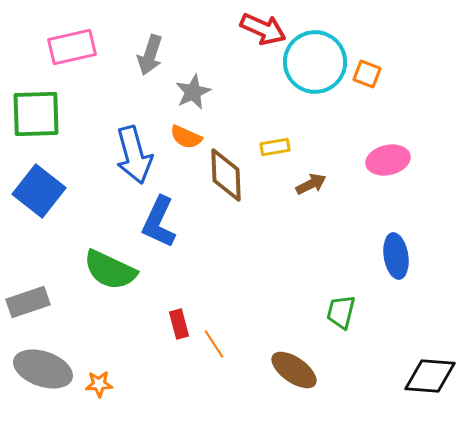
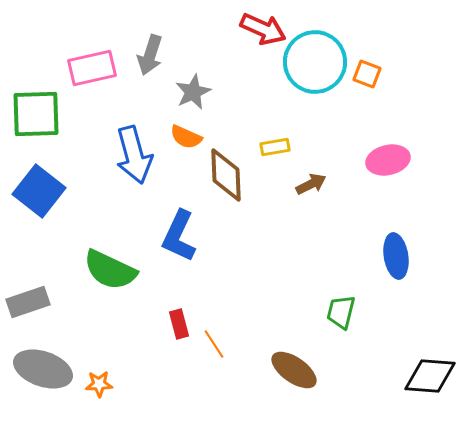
pink rectangle: moved 20 px right, 21 px down
blue L-shape: moved 20 px right, 14 px down
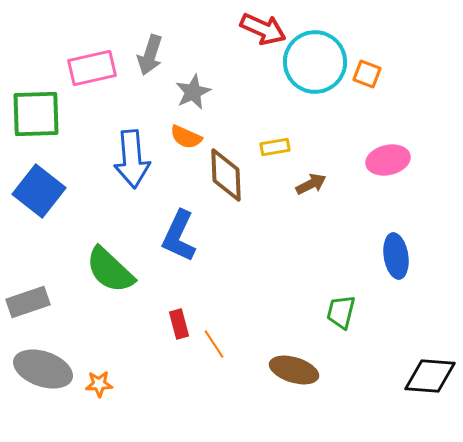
blue arrow: moved 2 px left, 4 px down; rotated 10 degrees clockwise
green semicircle: rotated 18 degrees clockwise
brown ellipse: rotated 18 degrees counterclockwise
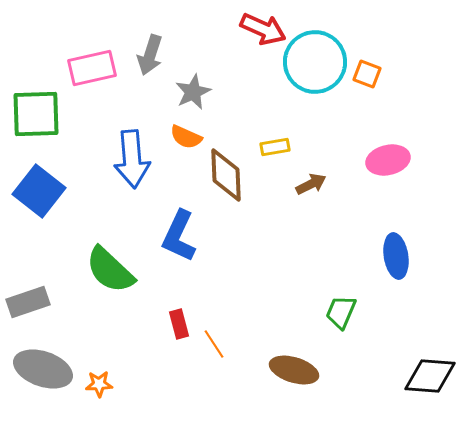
green trapezoid: rotated 9 degrees clockwise
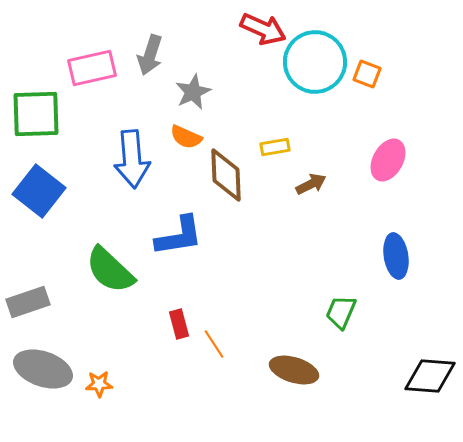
pink ellipse: rotated 48 degrees counterclockwise
blue L-shape: rotated 124 degrees counterclockwise
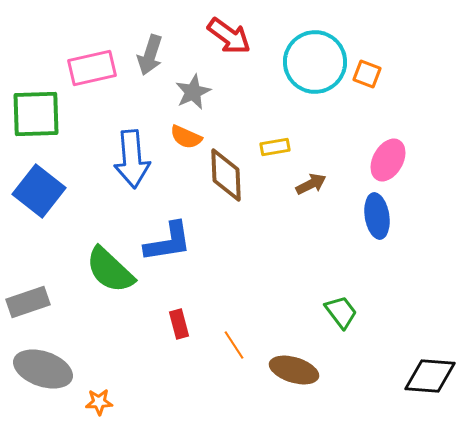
red arrow: moved 34 px left, 7 px down; rotated 12 degrees clockwise
blue L-shape: moved 11 px left, 6 px down
blue ellipse: moved 19 px left, 40 px up
green trapezoid: rotated 120 degrees clockwise
orange line: moved 20 px right, 1 px down
orange star: moved 18 px down
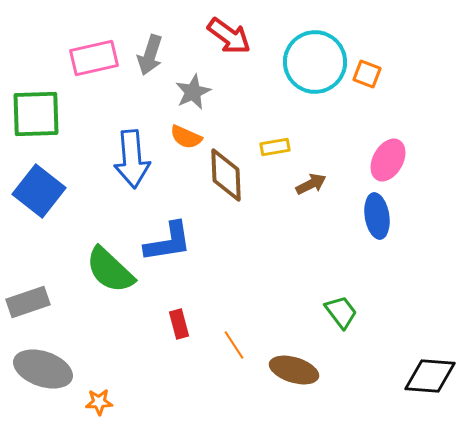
pink rectangle: moved 2 px right, 10 px up
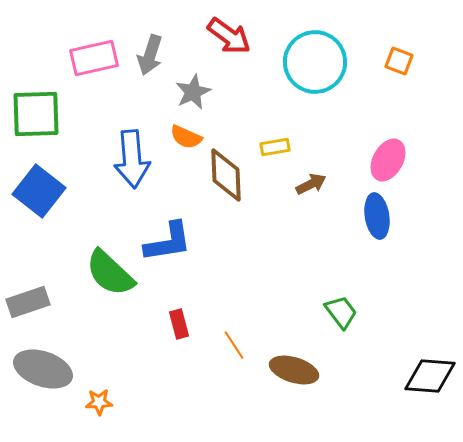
orange square: moved 32 px right, 13 px up
green semicircle: moved 3 px down
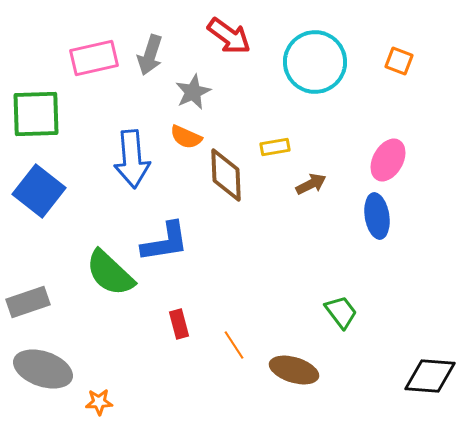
blue L-shape: moved 3 px left
